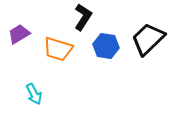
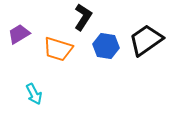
black trapezoid: moved 2 px left, 1 px down; rotated 9 degrees clockwise
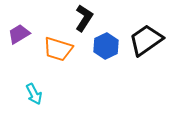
black L-shape: moved 1 px right, 1 px down
blue hexagon: rotated 25 degrees clockwise
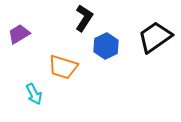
black trapezoid: moved 9 px right, 3 px up
orange trapezoid: moved 5 px right, 18 px down
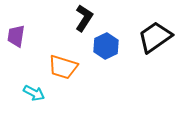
purple trapezoid: moved 3 px left, 2 px down; rotated 50 degrees counterclockwise
cyan arrow: moved 1 px up; rotated 35 degrees counterclockwise
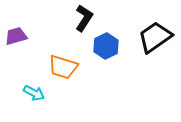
purple trapezoid: rotated 65 degrees clockwise
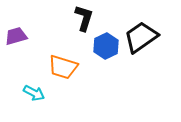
black L-shape: rotated 16 degrees counterclockwise
black trapezoid: moved 14 px left
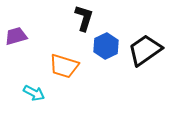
black trapezoid: moved 4 px right, 13 px down
orange trapezoid: moved 1 px right, 1 px up
